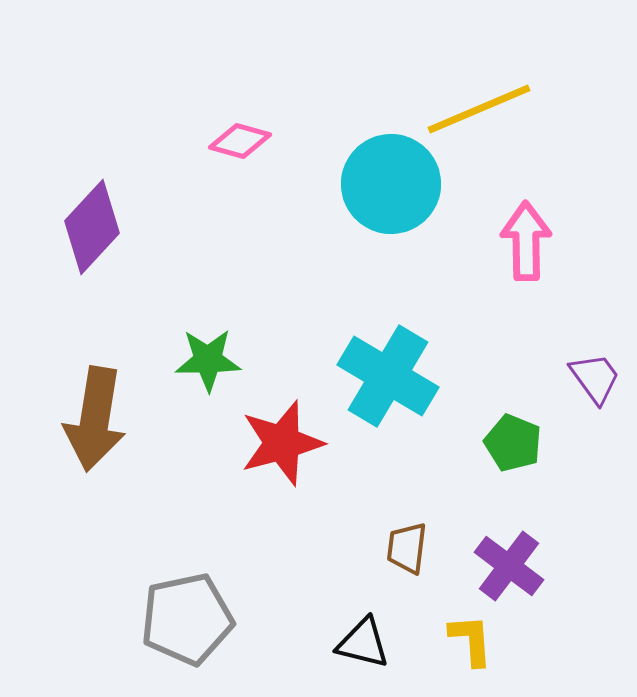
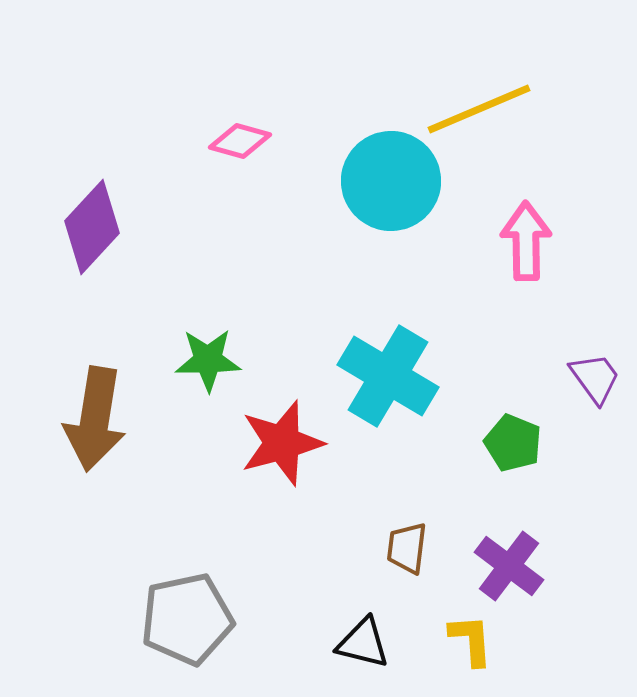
cyan circle: moved 3 px up
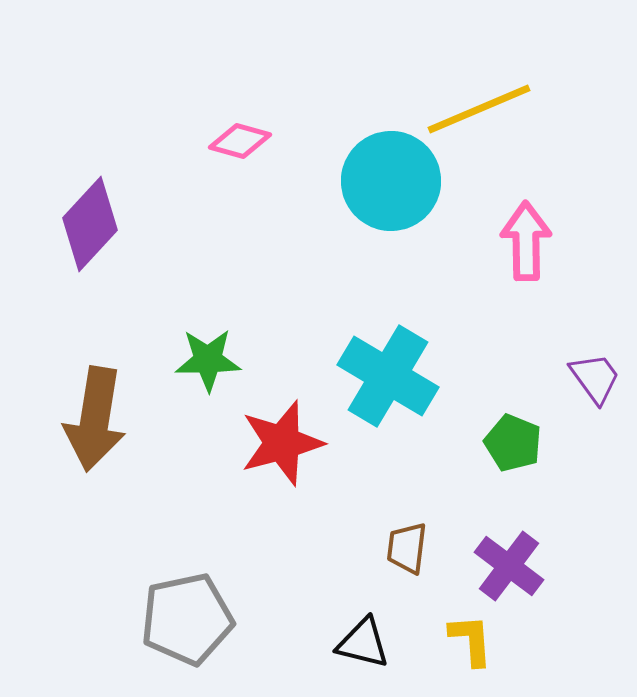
purple diamond: moved 2 px left, 3 px up
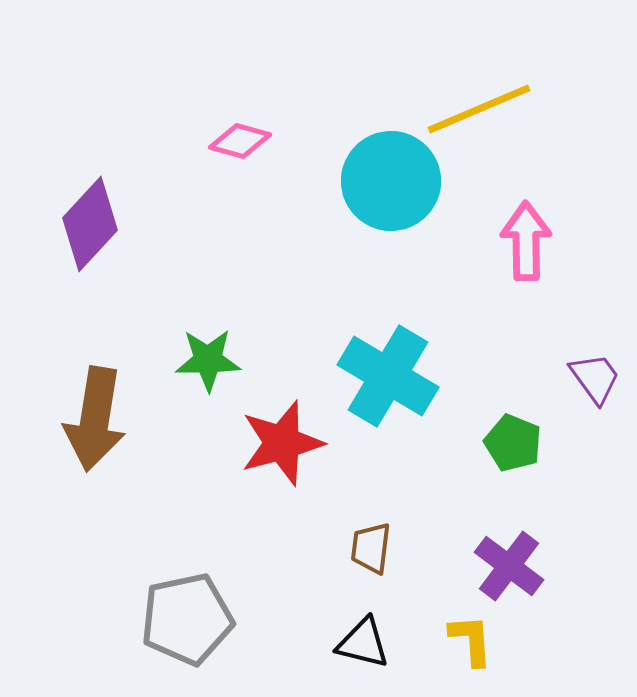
brown trapezoid: moved 36 px left
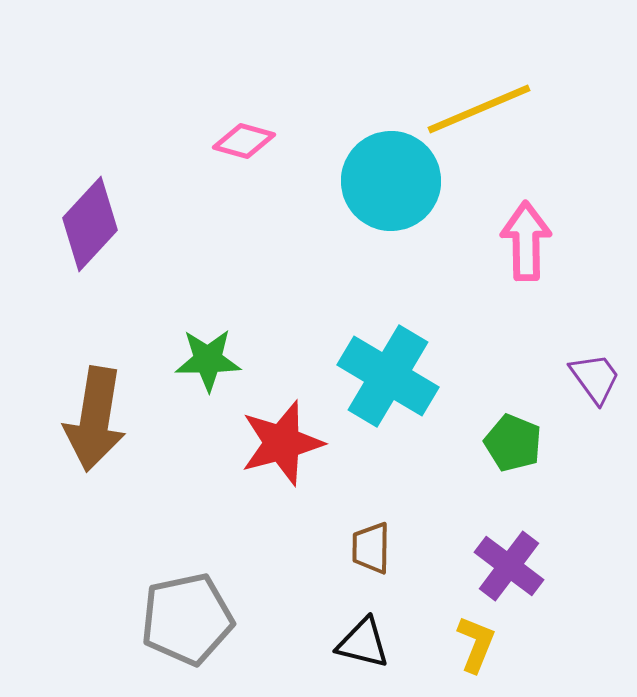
pink diamond: moved 4 px right
brown trapezoid: rotated 6 degrees counterclockwise
yellow L-shape: moved 5 px right, 4 px down; rotated 26 degrees clockwise
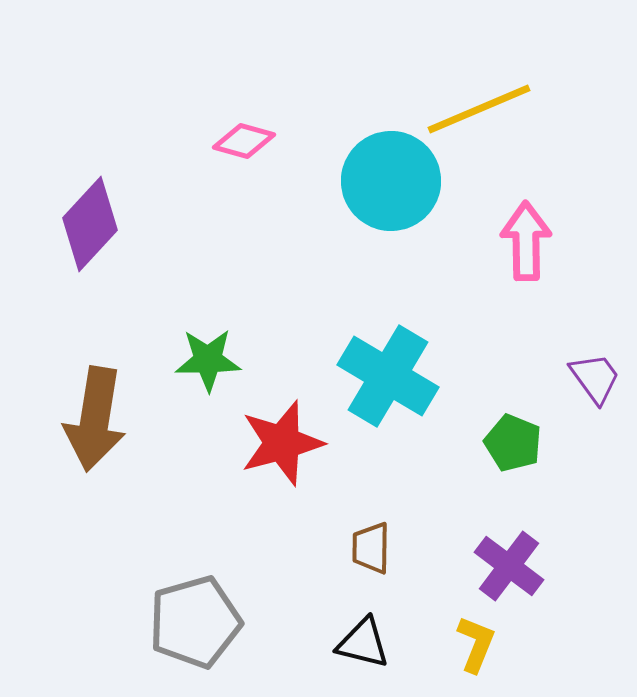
gray pentagon: moved 8 px right, 3 px down; rotated 4 degrees counterclockwise
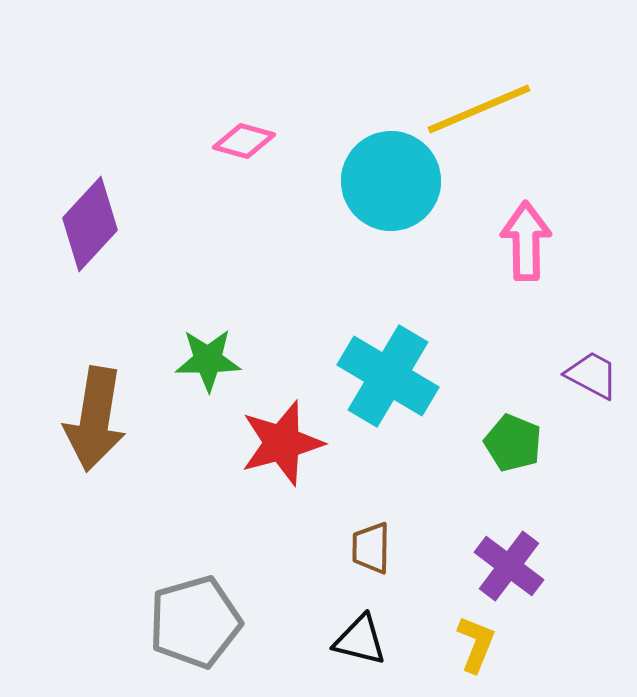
purple trapezoid: moved 3 px left, 3 px up; rotated 26 degrees counterclockwise
black triangle: moved 3 px left, 3 px up
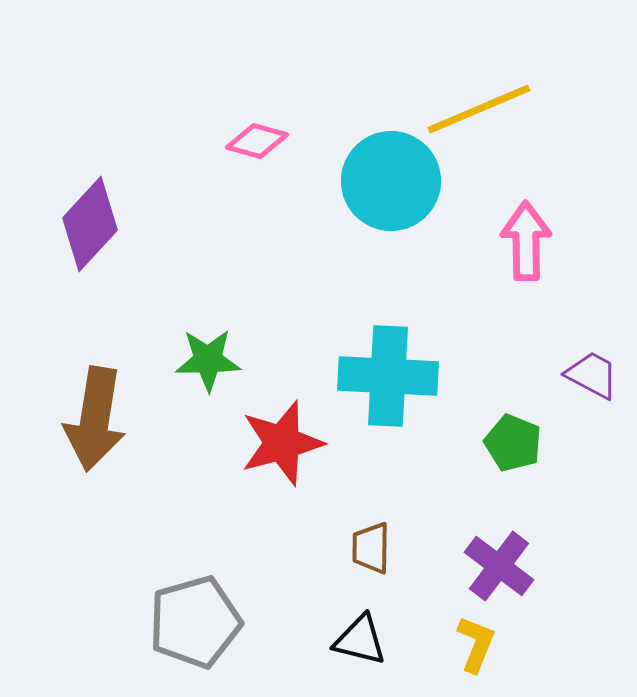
pink diamond: moved 13 px right
cyan cross: rotated 28 degrees counterclockwise
purple cross: moved 10 px left
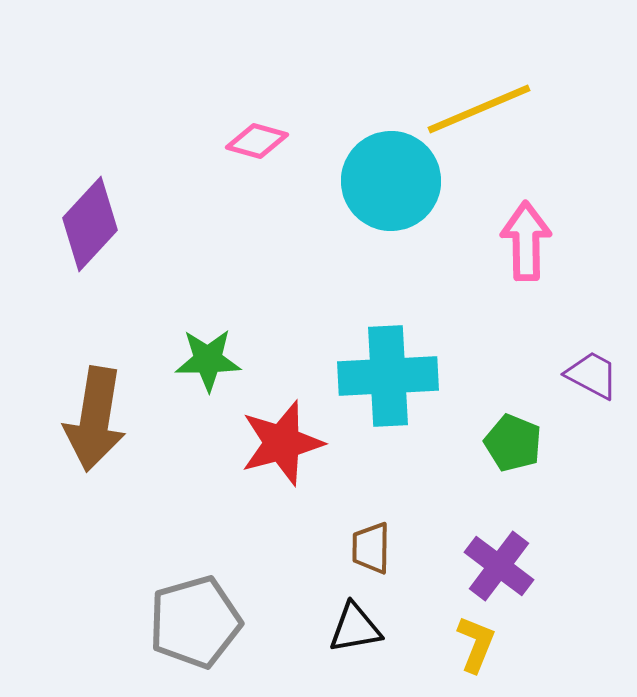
cyan cross: rotated 6 degrees counterclockwise
black triangle: moved 5 px left, 12 px up; rotated 24 degrees counterclockwise
